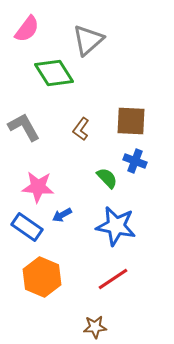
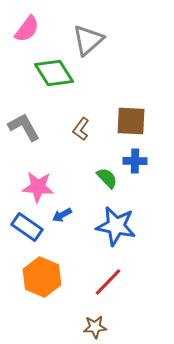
blue cross: rotated 20 degrees counterclockwise
red line: moved 5 px left, 3 px down; rotated 12 degrees counterclockwise
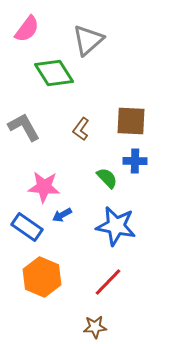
pink star: moved 6 px right
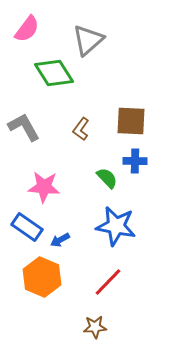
blue arrow: moved 2 px left, 25 px down
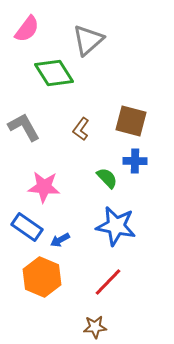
brown square: rotated 12 degrees clockwise
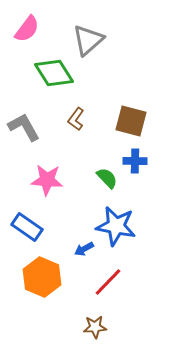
brown L-shape: moved 5 px left, 10 px up
pink star: moved 3 px right, 7 px up
blue arrow: moved 24 px right, 9 px down
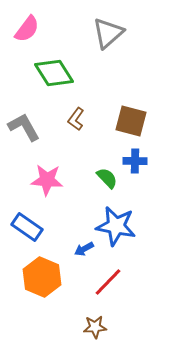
gray triangle: moved 20 px right, 7 px up
